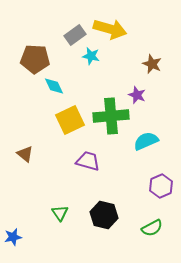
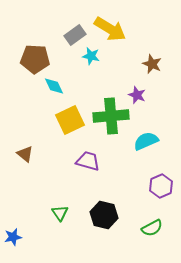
yellow arrow: rotated 16 degrees clockwise
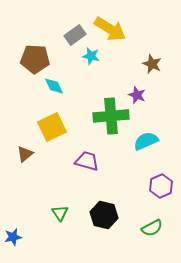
yellow square: moved 18 px left, 7 px down
brown triangle: rotated 42 degrees clockwise
purple trapezoid: moved 1 px left
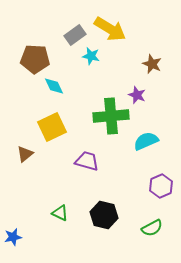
green triangle: rotated 30 degrees counterclockwise
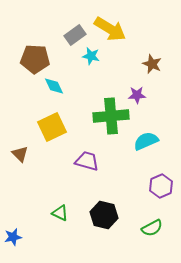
purple star: rotated 24 degrees counterclockwise
brown triangle: moved 5 px left; rotated 36 degrees counterclockwise
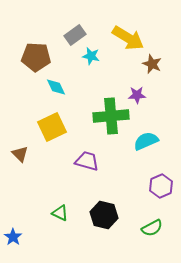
yellow arrow: moved 18 px right, 9 px down
brown pentagon: moved 1 px right, 2 px up
cyan diamond: moved 2 px right, 1 px down
blue star: rotated 24 degrees counterclockwise
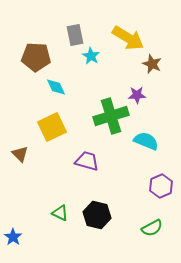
gray rectangle: rotated 65 degrees counterclockwise
cyan star: rotated 18 degrees clockwise
green cross: rotated 12 degrees counterclockwise
cyan semicircle: rotated 45 degrees clockwise
black hexagon: moved 7 px left
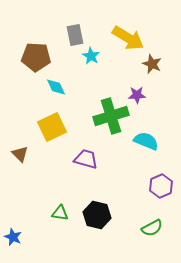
purple trapezoid: moved 1 px left, 2 px up
green triangle: rotated 18 degrees counterclockwise
blue star: rotated 12 degrees counterclockwise
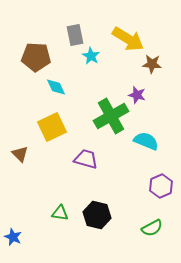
yellow arrow: moved 1 px down
brown star: rotated 18 degrees counterclockwise
purple star: rotated 18 degrees clockwise
green cross: rotated 12 degrees counterclockwise
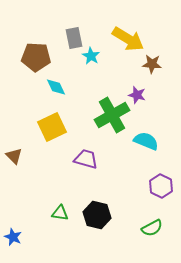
gray rectangle: moved 1 px left, 3 px down
green cross: moved 1 px right, 1 px up
brown triangle: moved 6 px left, 2 px down
purple hexagon: rotated 10 degrees counterclockwise
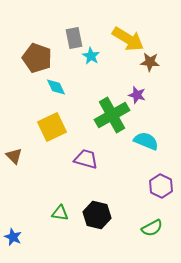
brown pentagon: moved 1 px right, 1 px down; rotated 16 degrees clockwise
brown star: moved 2 px left, 2 px up
